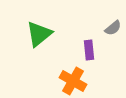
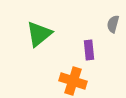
gray semicircle: moved 4 px up; rotated 144 degrees clockwise
orange cross: rotated 12 degrees counterclockwise
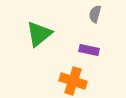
gray semicircle: moved 18 px left, 10 px up
purple rectangle: rotated 72 degrees counterclockwise
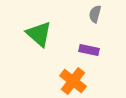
green triangle: rotated 40 degrees counterclockwise
orange cross: rotated 20 degrees clockwise
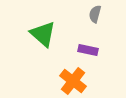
green triangle: moved 4 px right
purple rectangle: moved 1 px left
